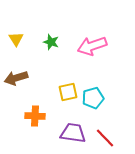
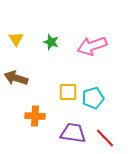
brown arrow: rotated 35 degrees clockwise
yellow square: rotated 12 degrees clockwise
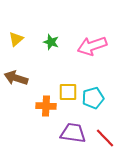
yellow triangle: rotated 21 degrees clockwise
orange cross: moved 11 px right, 10 px up
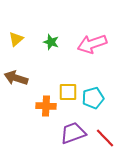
pink arrow: moved 2 px up
purple trapezoid: rotated 28 degrees counterclockwise
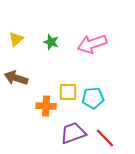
cyan pentagon: rotated 10 degrees clockwise
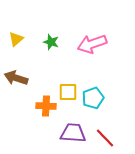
cyan pentagon: rotated 15 degrees counterclockwise
purple trapezoid: rotated 24 degrees clockwise
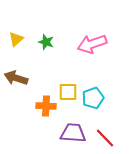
green star: moved 5 px left
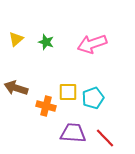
brown arrow: moved 10 px down
orange cross: rotated 12 degrees clockwise
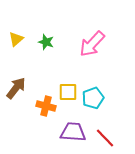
pink arrow: rotated 28 degrees counterclockwise
brown arrow: rotated 110 degrees clockwise
purple trapezoid: moved 1 px up
